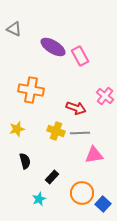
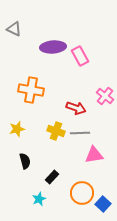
purple ellipse: rotated 35 degrees counterclockwise
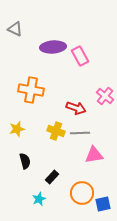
gray triangle: moved 1 px right
blue square: rotated 35 degrees clockwise
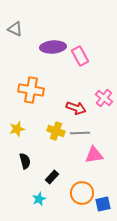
pink cross: moved 1 px left, 2 px down
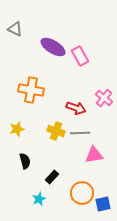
purple ellipse: rotated 35 degrees clockwise
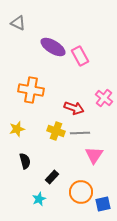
gray triangle: moved 3 px right, 6 px up
red arrow: moved 2 px left
pink triangle: rotated 48 degrees counterclockwise
orange circle: moved 1 px left, 1 px up
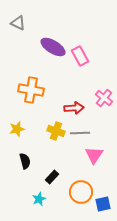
red arrow: rotated 24 degrees counterclockwise
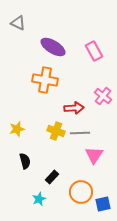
pink rectangle: moved 14 px right, 5 px up
orange cross: moved 14 px right, 10 px up
pink cross: moved 1 px left, 2 px up
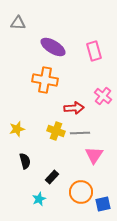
gray triangle: rotated 21 degrees counterclockwise
pink rectangle: rotated 12 degrees clockwise
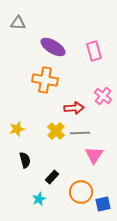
yellow cross: rotated 24 degrees clockwise
black semicircle: moved 1 px up
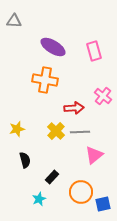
gray triangle: moved 4 px left, 2 px up
gray line: moved 1 px up
pink triangle: rotated 18 degrees clockwise
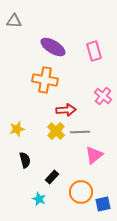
red arrow: moved 8 px left, 2 px down
cyan star: rotated 24 degrees counterclockwise
